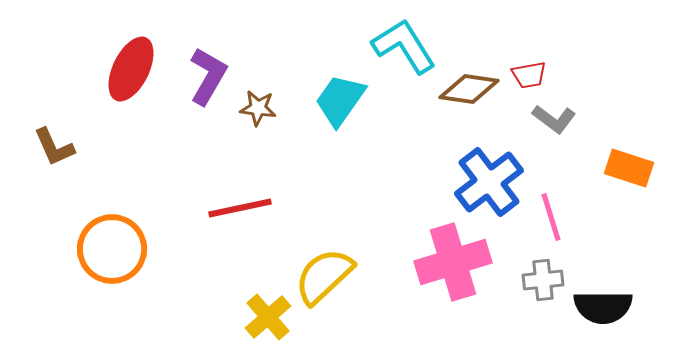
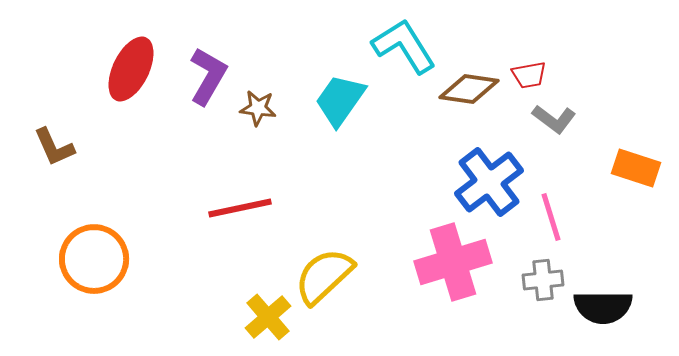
orange rectangle: moved 7 px right
orange circle: moved 18 px left, 10 px down
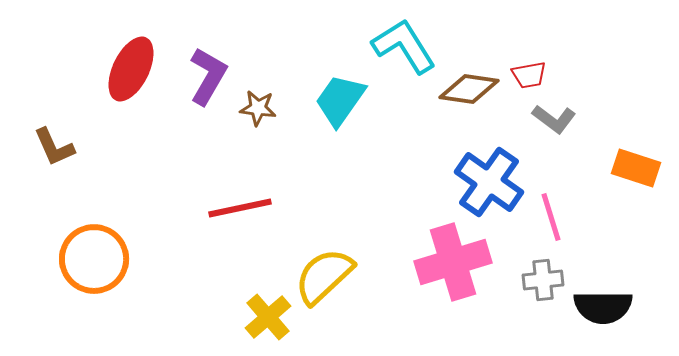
blue cross: rotated 18 degrees counterclockwise
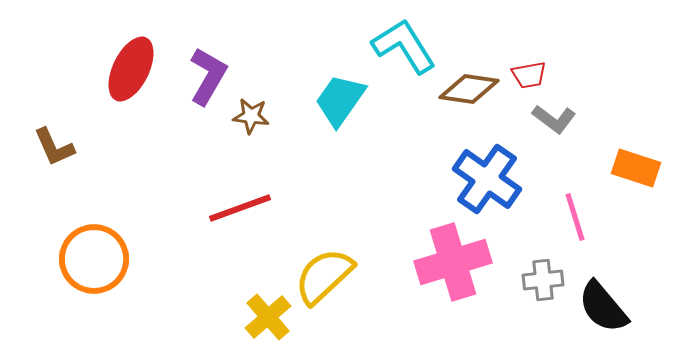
brown star: moved 7 px left, 8 px down
blue cross: moved 2 px left, 3 px up
red line: rotated 8 degrees counterclockwise
pink line: moved 24 px right
black semicircle: rotated 50 degrees clockwise
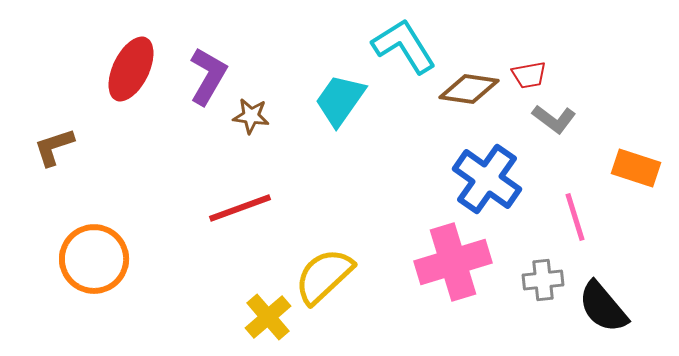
brown L-shape: rotated 96 degrees clockwise
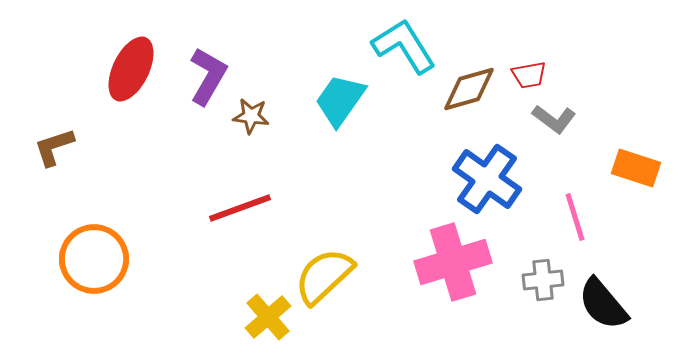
brown diamond: rotated 24 degrees counterclockwise
black semicircle: moved 3 px up
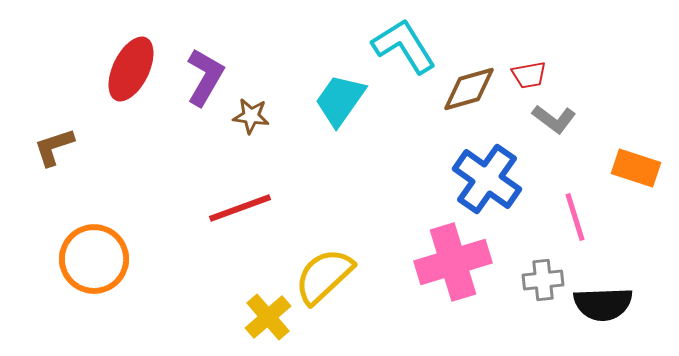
purple L-shape: moved 3 px left, 1 px down
black semicircle: rotated 52 degrees counterclockwise
